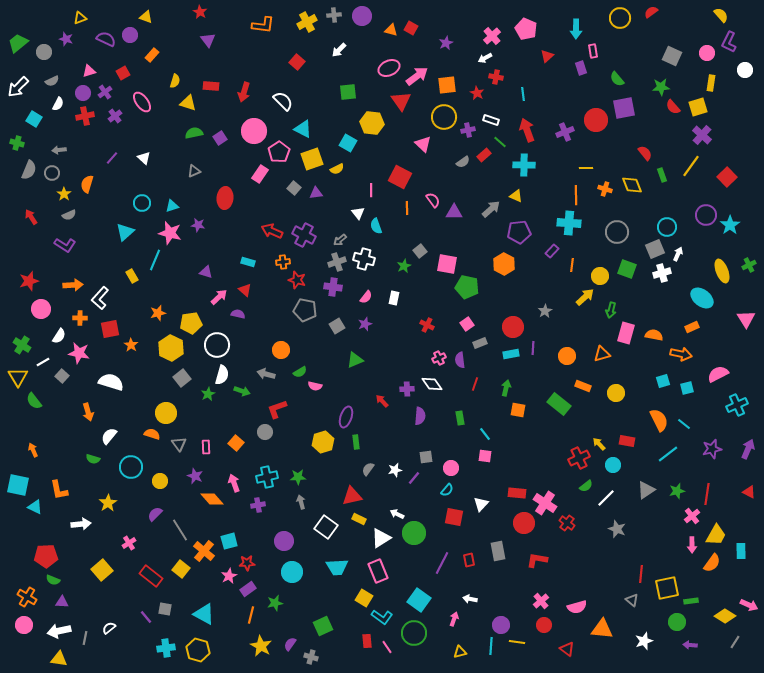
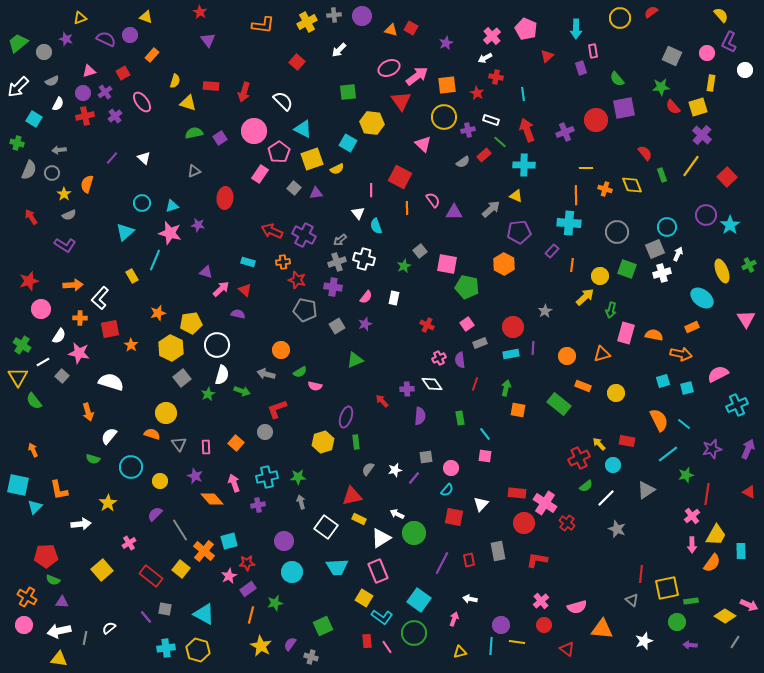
pink arrow at (219, 297): moved 2 px right, 8 px up
green star at (677, 491): moved 9 px right, 16 px up
cyan triangle at (35, 507): rotated 49 degrees clockwise
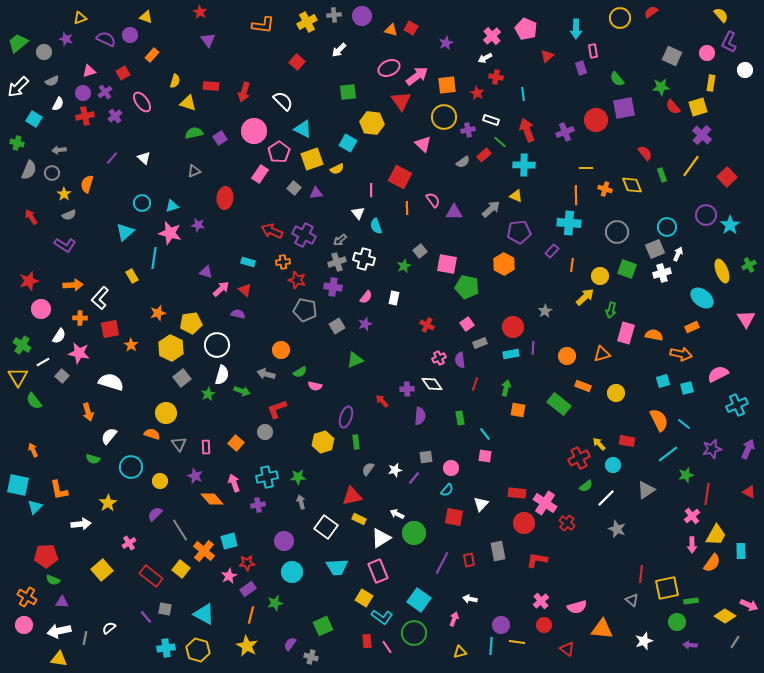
cyan line at (155, 260): moved 1 px left, 2 px up; rotated 15 degrees counterclockwise
yellow star at (261, 646): moved 14 px left
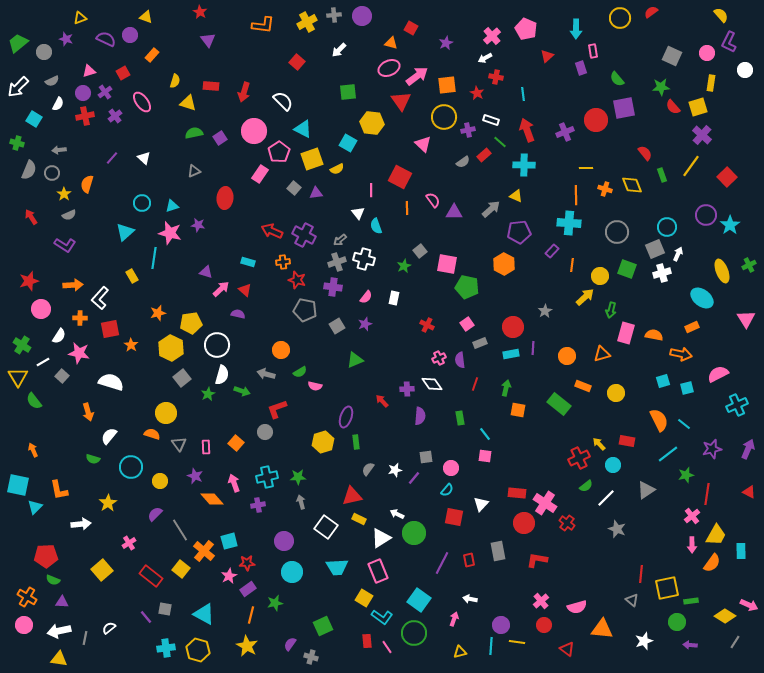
orange triangle at (391, 30): moved 13 px down
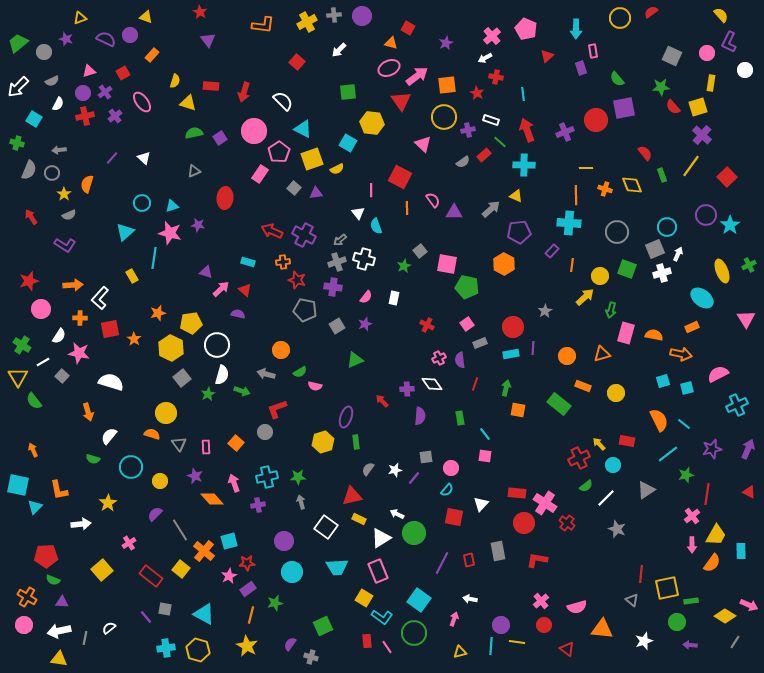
red square at (411, 28): moved 3 px left
orange star at (131, 345): moved 3 px right, 6 px up
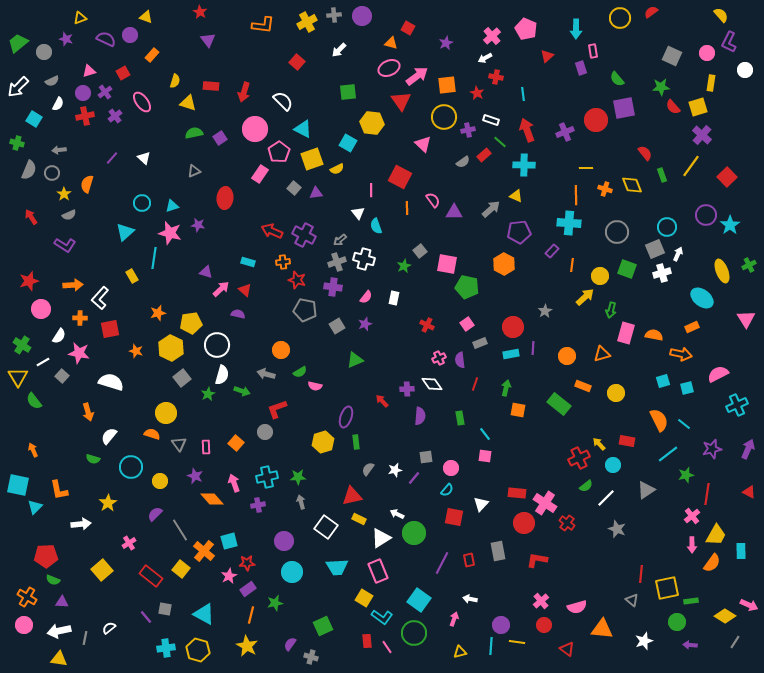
pink circle at (254, 131): moved 1 px right, 2 px up
orange star at (134, 339): moved 2 px right, 12 px down; rotated 16 degrees counterclockwise
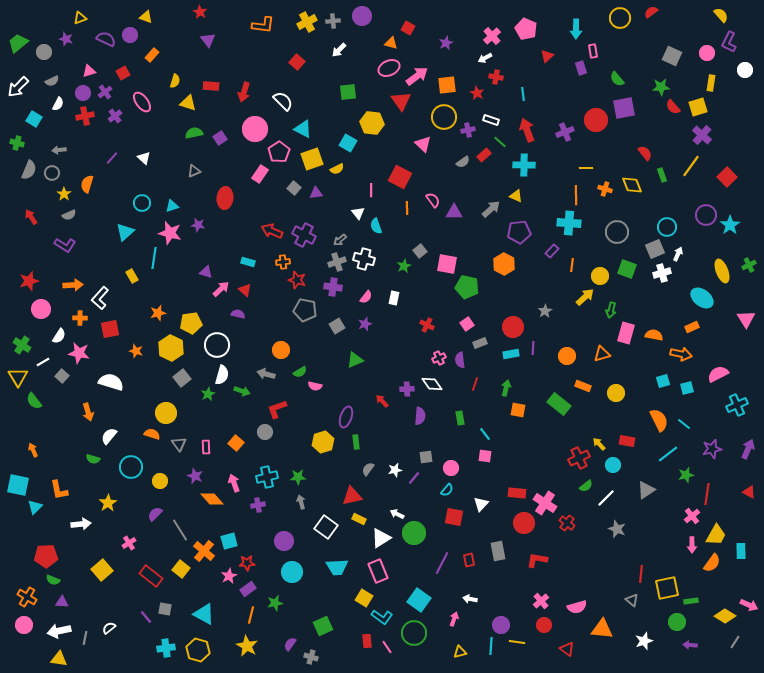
gray cross at (334, 15): moved 1 px left, 6 px down
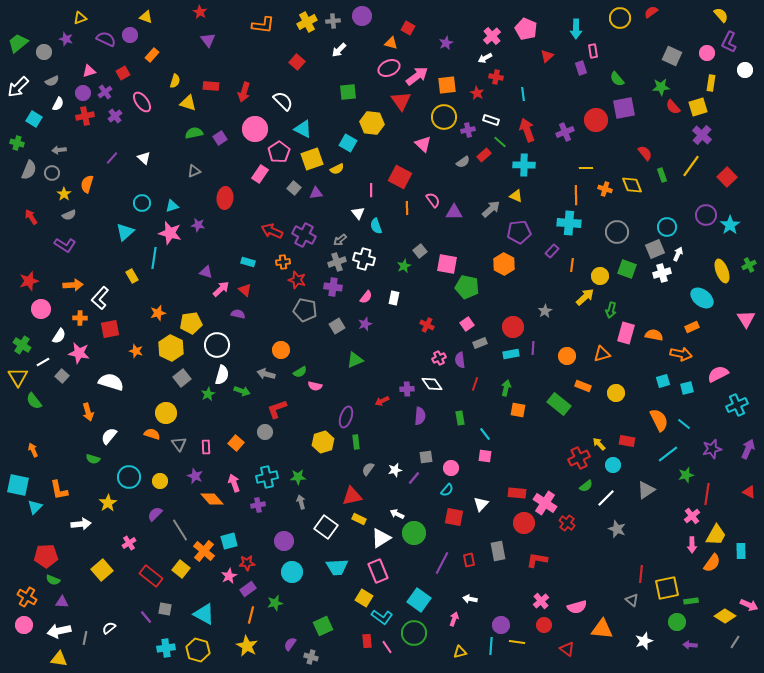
red arrow at (382, 401): rotated 72 degrees counterclockwise
cyan circle at (131, 467): moved 2 px left, 10 px down
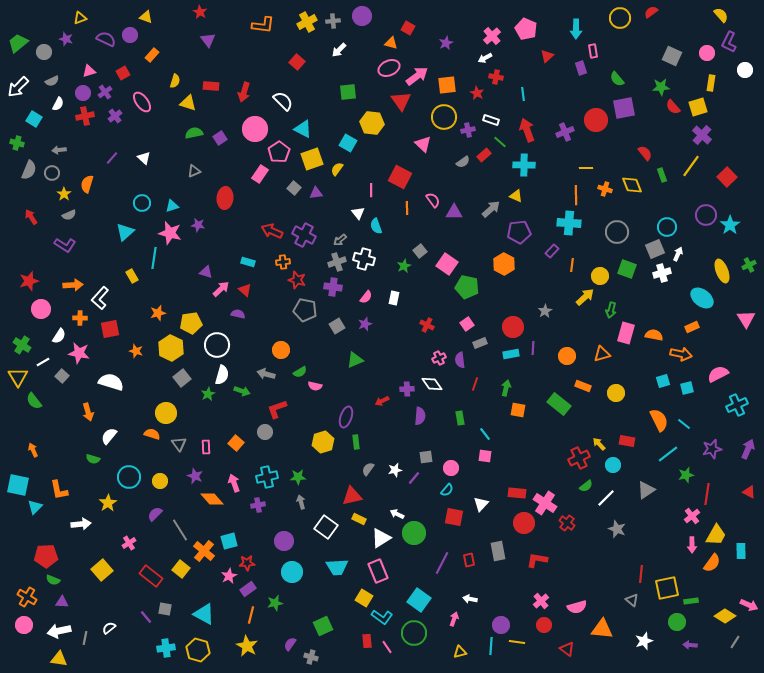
yellow semicircle at (337, 169): rotated 152 degrees clockwise
pink square at (447, 264): rotated 25 degrees clockwise
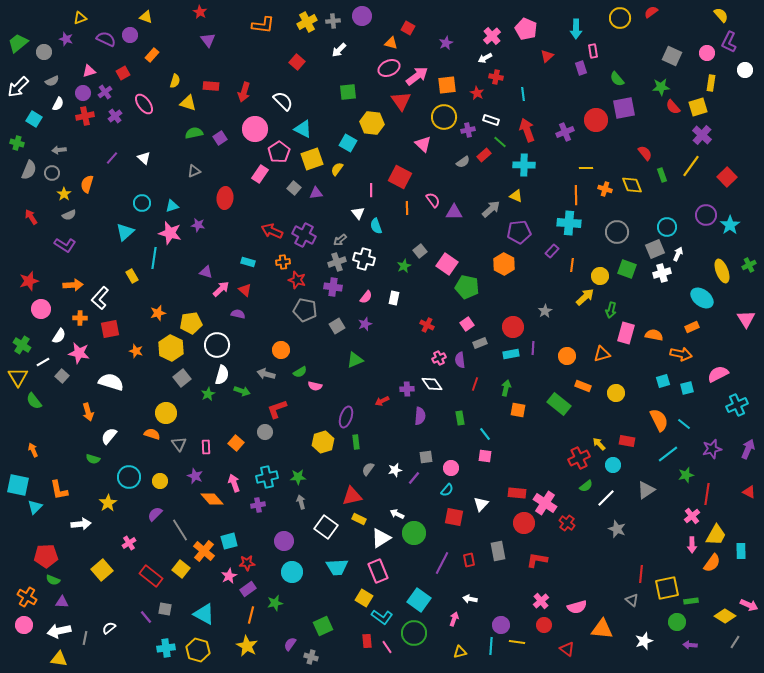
pink ellipse at (142, 102): moved 2 px right, 2 px down
